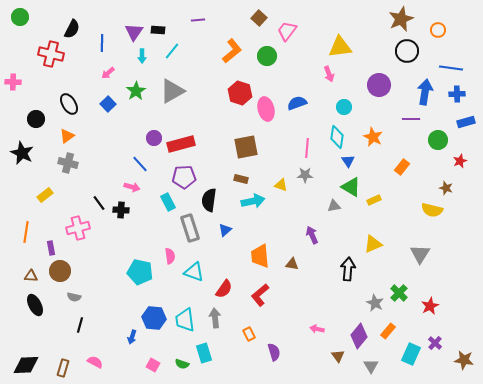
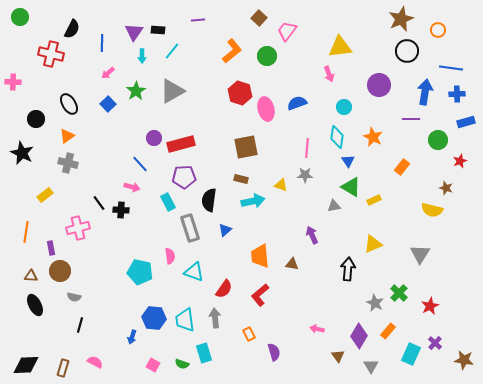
purple diamond at (359, 336): rotated 10 degrees counterclockwise
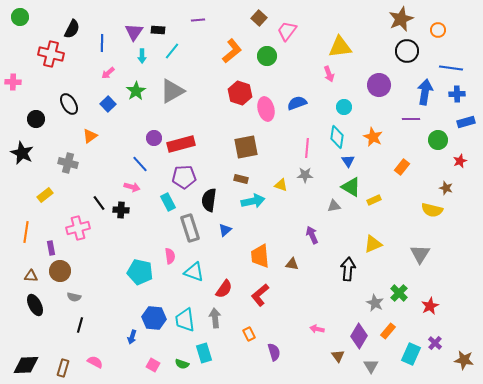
orange triangle at (67, 136): moved 23 px right
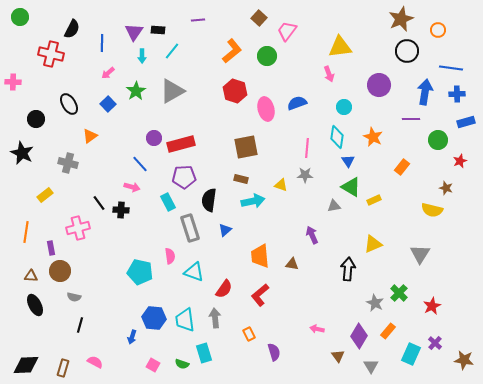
red hexagon at (240, 93): moved 5 px left, 2 px up
red star at (430, 306): moved 2 px right
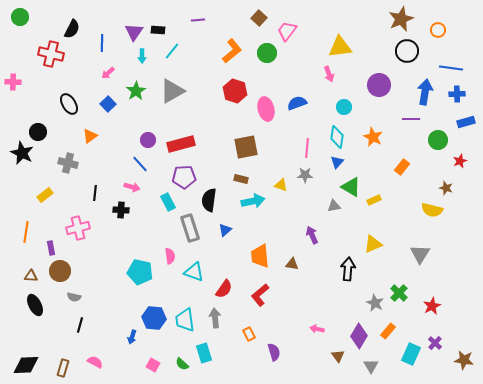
green circle at (267, 56): moved 3 px up
black circle at (36, 119): moved 2 px right, 13 px down
purple circle at (154, 138): moved 6 px left, 2 px down
blue triangle at (348, 161): moved 11 px left, 1 px down; rotated 16 degrees clockwise
black line at (99, 203): moved 4 px left, 10 px up; rotated 42 degrees clockwise
green semicircle at (182, 364): rotated 24 degrees clockwise
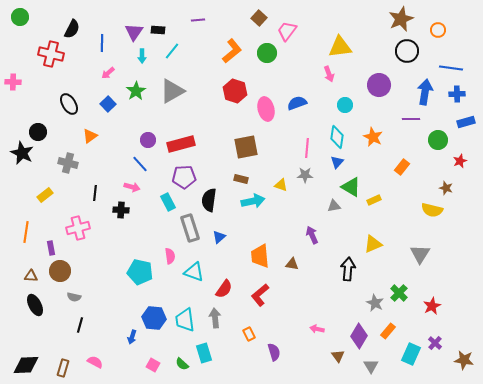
cyan circle at (344, 107): moved 1 px right, 2 px up
blue triangle at (225, 230): moved 6 px left, 7 px down
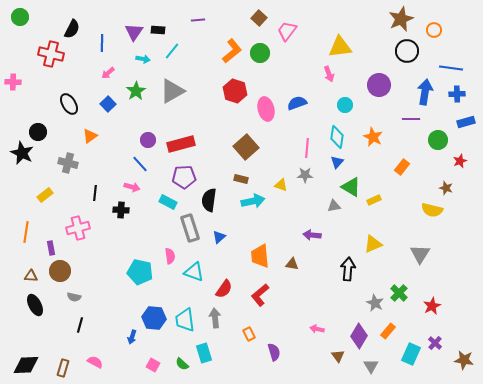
orange circle at (438, 30): moved 4 px left
green circle at (267, 53): moved 7 px left
cyan arrow at (142, 56): moved 1 px right, 3 px down; rotated 80 degrees counterclockwise
brown square at (246, 147): rotated 30 degrees counterclockwise
cyan rectangle at (168, 202): rotated 36 degrees counterclockwise
purple arrow at (312, 235): rotated 60 degrees counterclockwise
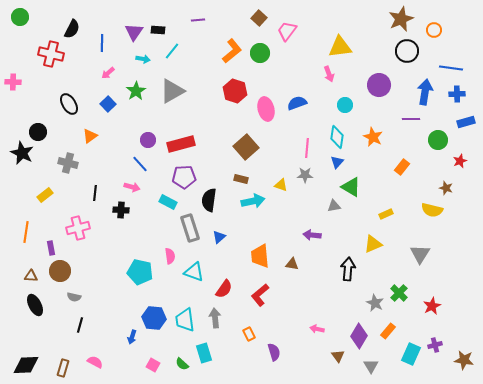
yellow rectangle at (374, 200): moved 12 px right, 14 px down
purple cross at (435, 343): moved 2 px down; rotated 32 degrees clockwise
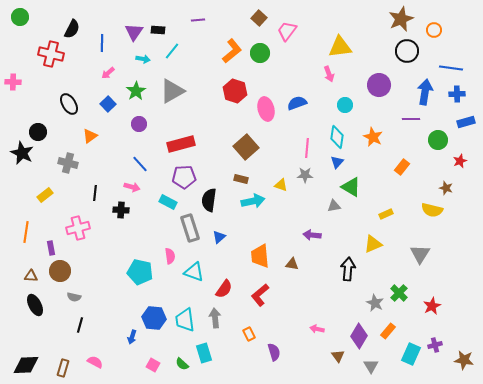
purple circle at (148, 140): moved 9 px left, 16 px up
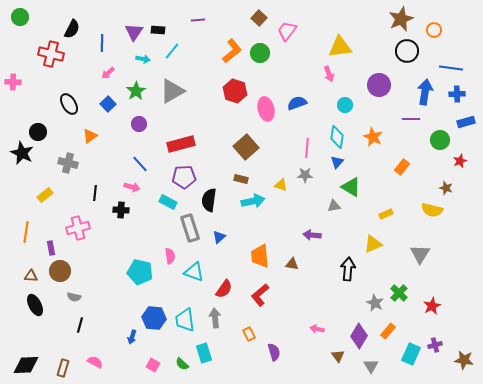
green circle at (438, 140): moved 2 px right
